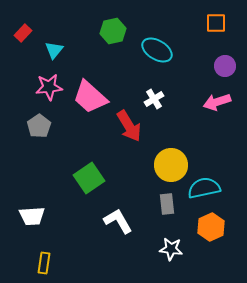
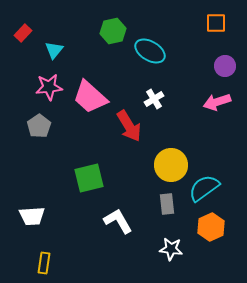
cyan ellipse: moved 7 px left, 1 px down
green square: rotated 20 degrees clockwise
cyan semicircle: rotated 24 degrees counterclockwise
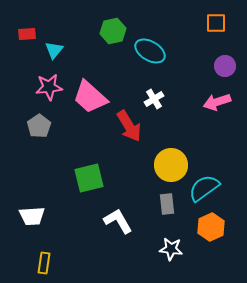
red rectangle: moved 4 px right, 1 px down; rotated 42 degrees clockwise
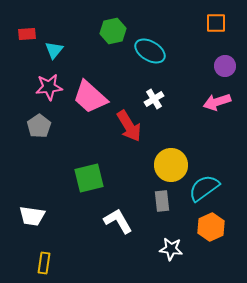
gray rectangle: moved 5 px left, 3 px up
white trapezoid: rotated 12 degrees clockwise
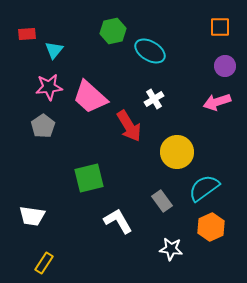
orange square: moved 4 px right, 4 px down
gray pentagon: moved 4 px right
yellow circle: moved 6 px right, 13 px up
gray rectangle: rotated 30 degrees counterclockwise
yellow rectangle: rotated 25 degrees clockwise
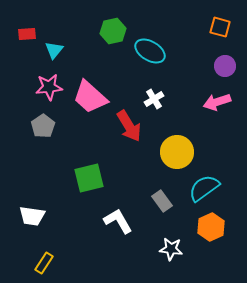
orange square: rotated 15 degrees clockwise
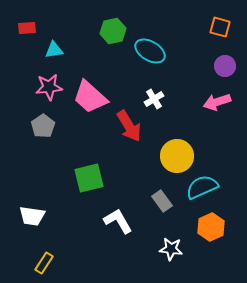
red rectangle: moved 6 px up
cyan triangle: rotated 42 degrees clockwise
yellow circle: moved 4 px down
cyan semicircle: moved 2 px left, 1 px up; rotated 12 degrees clockwise
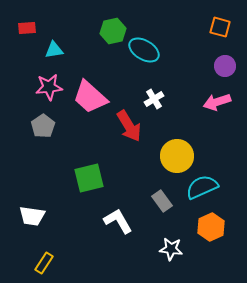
cyan ellipse: moved 6 px left, 1 px up
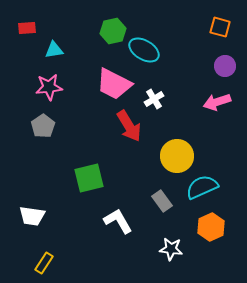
pink trapezoid: moved 24 px right, 13 px up; rotated 15 degrees counterclockwise
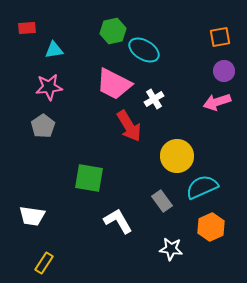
orange square: moved 10 px down; rotated 25 degrees counterclockwise
purple circle: moved 1 px left, 5 px down
green square: rotated 24 degrees clockwise
